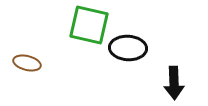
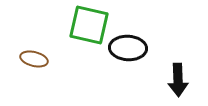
brown ellipse: moved 7 px right, 4 px up
black arrow: moved 4 px right, 3 px up
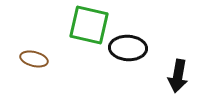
black arrow: moved 4 px up; rotated 12 degrees clockwise
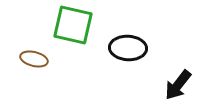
green square: moved 16 px left
black arrow: moved 9 px down; rotated 28 degrees clockwise
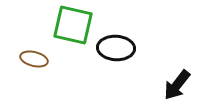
black ellipse: moved 12 px left
black arrow: moved 1 px left
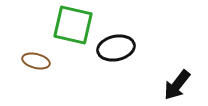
black ellipse: rotated 15 degrees counterclockwise
brown ellipse: moved 2 px right, 2 px down
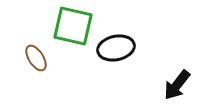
green square: moved 1 px down
brown ellipse: moved 3 px up; rotated 44 degrees clockwise
